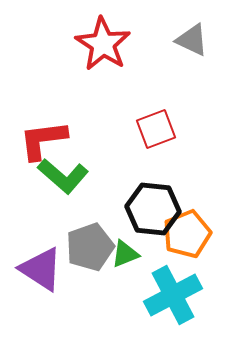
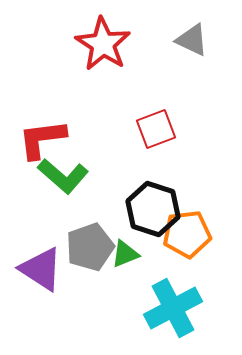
red L-shape: moved 1 px left, 1 px up
black hexagon: rotated 12 degrees clockwise
orange pentagon: rotated 15 degrees clockwise
cyan cross: moved 13 px down
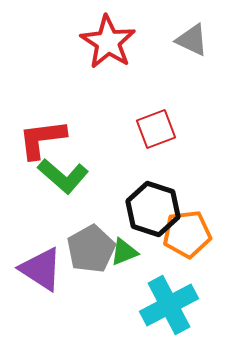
red star: moved 5 px right, 2 px up
gray pentagon: moved 1 px right, 2 px down; rotated 9 degrees counterclockwise
green triangle: moved 1 px left, 2 px up
cyan cross: moved 4 px left, 3 px up
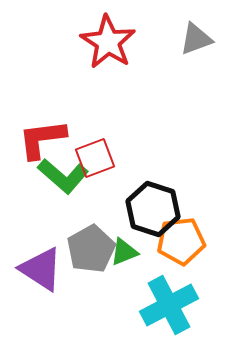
gray triangle: moved 4 px right, 1 px up; rotated 45 degrees counterclockwise
red square: moved 61 px left, 29 px down
orange pentagon: moved 6 px left, 7 px down
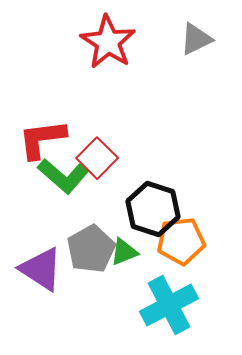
gray triangle: rotated 6 degrees counterclockwise
red square: moved 2 px right; rotated 24 degrees counterclockwise
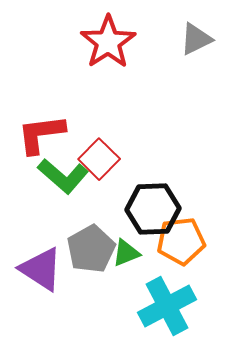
red star: rotated 6 degrees clockwise
red L-shape: moved 1 px left, 5 px up
red square: moved 2 px right, 1 px down
black hexagon: rotated 20 degrees counterclockwise
green triangle: moved 2 px right, 1 px down
cyan cross: moved 2 px left, 1 px down
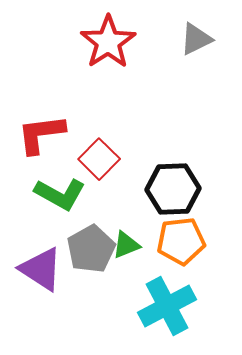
green L-shape: moved 3 px left, 18 px down; rotated 12 degrees counterclockwise
black hexagon: moved 20 px right, 20 px up
green triangle: moved 8 px up
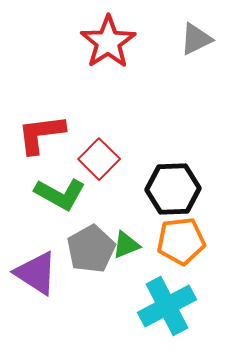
purple triangle: moved 5 px left, 4 px down
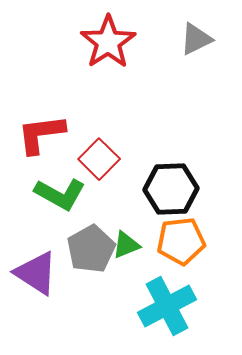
black hexagon: moved 2 px left
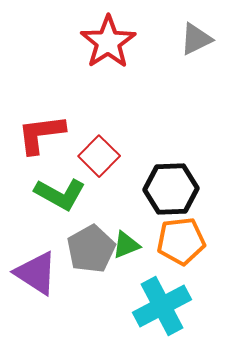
red square: moved 3 px up
cyan cross: moved 5 px left
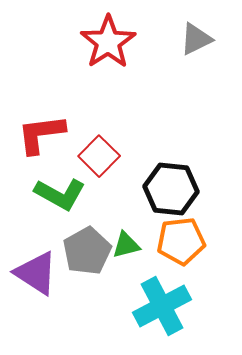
black hexagon: rotated 8 degrees clockwise
green triangle: rotated 8 degrees clockwise
gray pentagon: moved 4 px left, 2 px down
